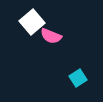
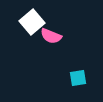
cyan square: rotated 24 degrees clockwise
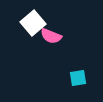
white square: moved 1 px right, 1 px down
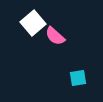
pink semicircle: moved 4 px right; rotated 20 degrees clockwise
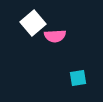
pink semicircle: rotated 45 degrees counterclockwise
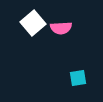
pink semicircle: moved 6 px right, 8 px up
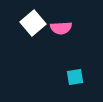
cyan square: moved 3 px left, 1 px up
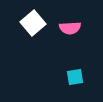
pink semicircle: moved 9 px right
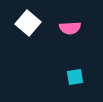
white square: moved 5 px left; rotated 10 degrees counterclockwise
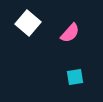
pink semicircle: moved 5 px down; rotated 45 degrees counterclockwise
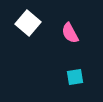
pink semicircle: rotated 110 degrees clockwise
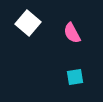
pink semicircle: moved 2 px right
